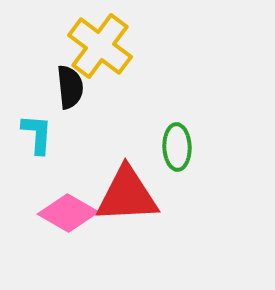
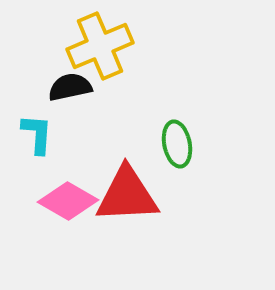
yellow cross: rotated 30 degrees clockwise
black semicircle: rotated 96 degrees counterclockwise
green ellipse: moved 3 px up; rotated 9 degrees counterclockwise
pink diamond: moved 12 px up
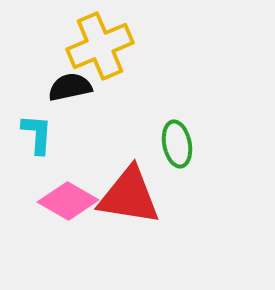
red triangle: moved 2 px right, 1 px down; rotated 12 degrees clockwise
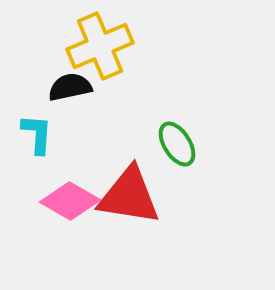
green ellipse: rotated 21 degrees counterclockwise
pink diamond: moved 2 px right
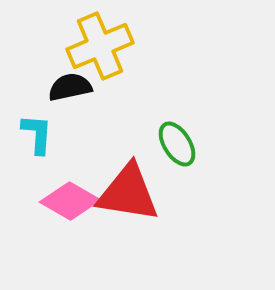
red triangle: moved 1 px left, 3 px up
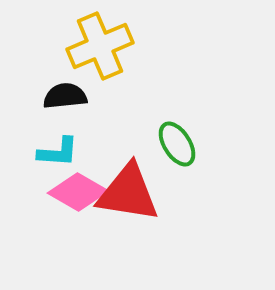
black semicircle: moved 5 px left, 9 px down; rotated 6 degrees clockwise
cyan L-shape: moved 21 px right, 18 px down; rotated 90 degrees clockwise
pink diamond: moved 8 px right, 9 px up
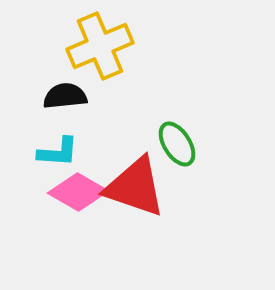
red triangle: moved 7 px right, 6 px up; rotated 10 degrees clockwise
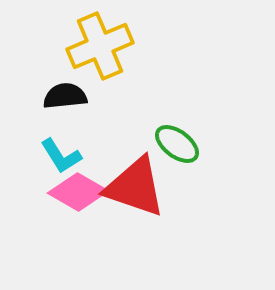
green ellipse: rotated 21 degrees counterclockwise
cyan L-shape: moved 3 px right, 4 px down; rotated 54 degrees clockwise
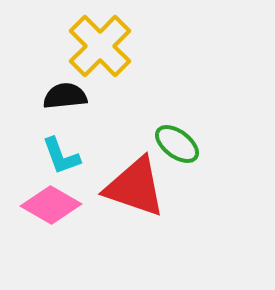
yellow cross: rotated 22 degrees counterclockwise
cyan L-shape: rotated 12 degrees clockwise
pink diamond: moved 27 px left, 13 px down
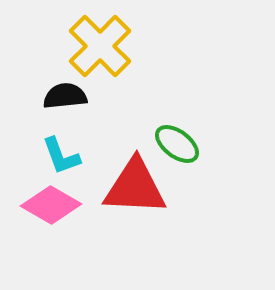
red triangle: rotated 16 degrees counterclockwise
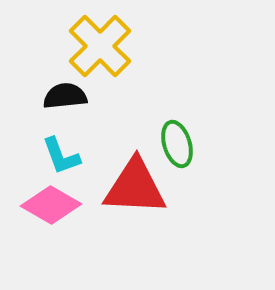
green ellipse: rotated 36 degrees clockwise
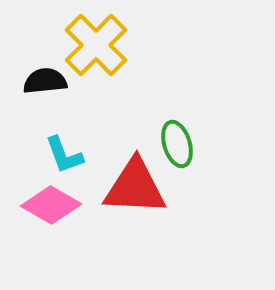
yellow cross: moved 4 px left, 1 px up
black semicircle: moved 20 px left, 15 px up
cyan L-shape: moved 3 px right, 1 px up
